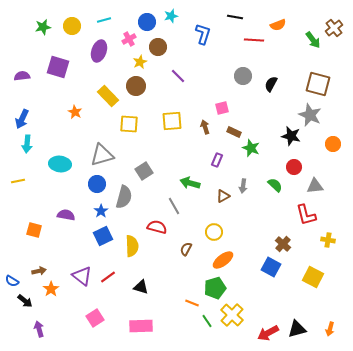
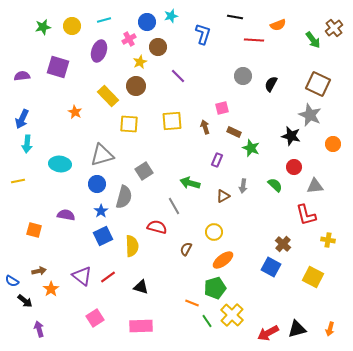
brown square at (318, 84): rotated 10 degrees clockwise
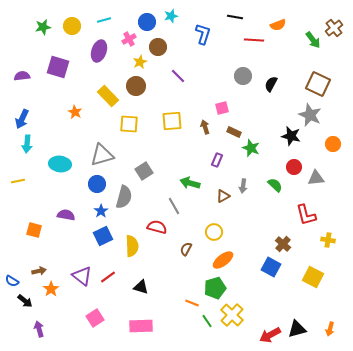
gray triangle at (315, 186): moved 1 px right, 8 px up
red arrow at (268, 333): moved 2 px right, 2 px down
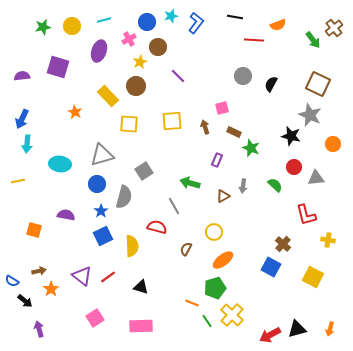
blue L-shape at (203, 34): moved 7 px left, 11 px up; rotated 20 degrees clockwise
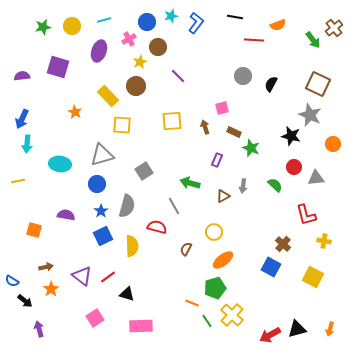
yellow square at (129, 124): moved 7 px left, 1 px down
gray semicircle at (124, 197): moved 3 px right, 9 px down
yellow cross at (328, 240): moved 4 px left, 1 px down
brown arrow at (39, 271): moved 7 px right, 4 px up
black triangle at (141, 287): moved 14 px left, 7 px down
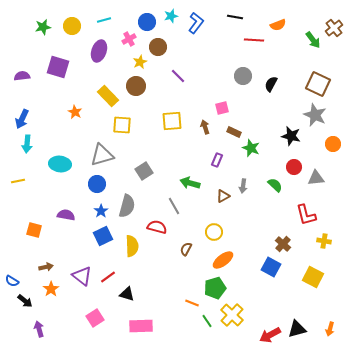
gray star at (310, 115): moved 5 px right
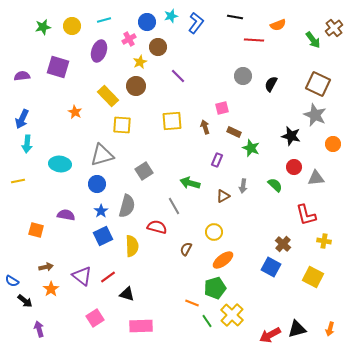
orange square at (34, 230): moved 2 px right
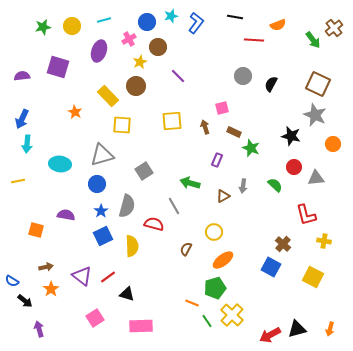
red semicircle at (157, 227): moved 3 px left, 3 px up
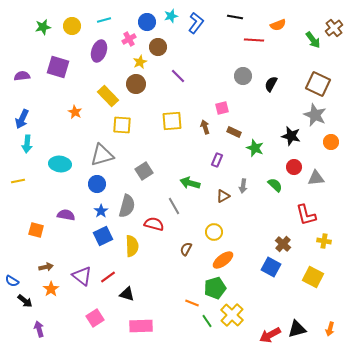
brown circle at (136, 86): moved 2 px up
orange circle at (333, 144): moved 2 px left, 2 px up
green star at (251, 148): moved 4 px right
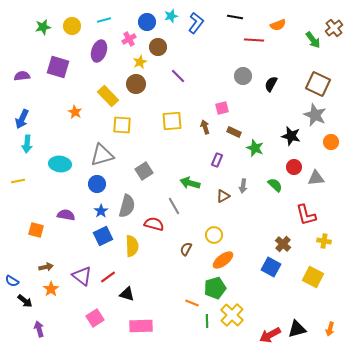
yellow circle at (214, 232): moved 3 px down
green line at (207, 321): rotated 32 degrees clockwise
